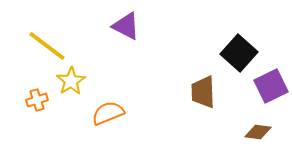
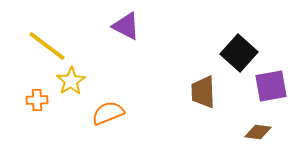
purple square: rotated 16 degrees clockwise
orange cross: rotated 15 degrees clockwise
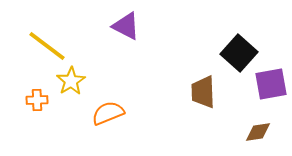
purple square: moved 2 px up
brown diamond: rotated 16 degrees counterclockwise
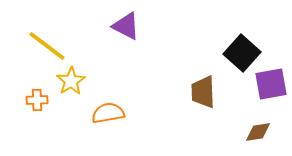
black square: moved 3 px right
orange semicircle: rotated 12 degrees clockwise
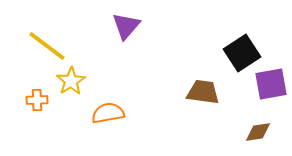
purple triangle: rotated 44 degrees clockwise
black square: rotated 15 degrees clockwise
brown trapezoid: rotated 100 degrees clockwise
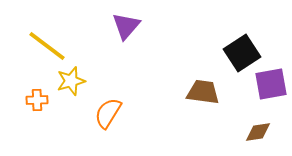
yellow star: rotated 16 degrees clockwise
orange semicircle: rotated 48 degrees counterclockwise
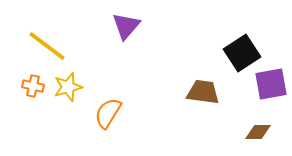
yellow star: moved 3 px left, 6 px down
orange cross: moved 4 px left, 14 px up; rotated 15 degrees clockwise
brown diamond: rotated 8 degrees clockwise
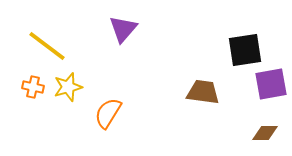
purple triangle: moved 3 px left, 3 px down
black square: moved 3 px right, 3 px up; rotated 24 degrees clockwise
orange cross: moved 1 px down
brown diamond: moved 7 px right, 1 px down
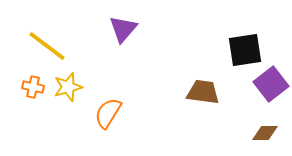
purple square: rotated 28 degrees counterclockwise
